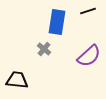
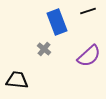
blue rectangle: rotated 30 degrees counterclockwise
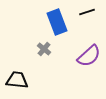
black line: moved 1 px left, 1 px down
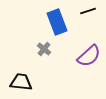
black line: moved 1 px right, 1 px up
black trapezoid: moved 4 px right, 2 px down
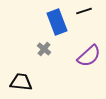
black line: moved 4 px left
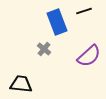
black trapezoid: moved 2 px down
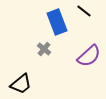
black line: rotated 56 degrees clockwise
black trapezoid: rotated 135 degrees clockwise
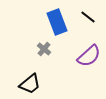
black line: moved 4 px right, 6 px down
black trapezoid: moved 9 px right
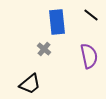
black line: moved 3 px right, 2 px up
blue rectangle: rotated 15 degrees clockwise
purple semicircle: rotated 60 degrees counterclockwise
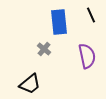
black line: rotated 28 degrees clockwise
blue rectangle: moved 2 px right
purple semicircle: moved 2 px left
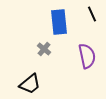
black line: moved 1 px right, 1 px up
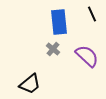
gray cross: moved 9 px right
purple semicircle: rotated 35 degrees counterclockwise
